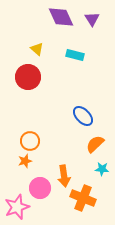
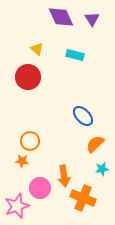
orange star: moved 3 px left; rotated 24 degrees clockwise
cyan star: rotated 16 degrees counterclockwise
pink star: moved 1 px up
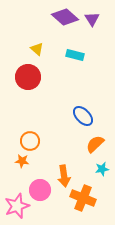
purple diamond: moved 4 px right; rotated 24 degrees counterclockwise
pink circle: moved 2 px down
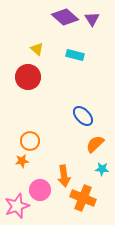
orange star: rotated 16 degrees counterclockwise
cyan star: rotated 16 degrees clockwise
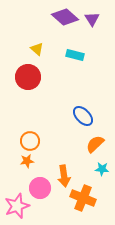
orange star: moved 5 px right
pink circle: moved 2 px up
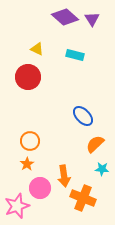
yellow triangle: rotated 16 degrees counterclockwise
orange star: moved 3 px down; rotated 24 degrees counterclockwise
